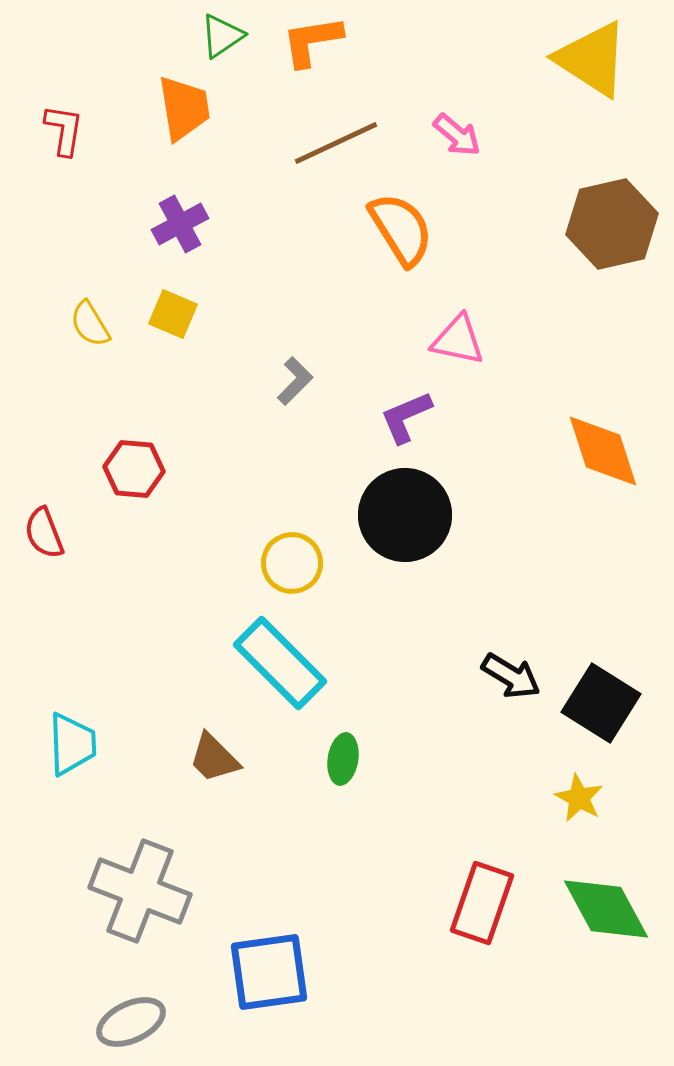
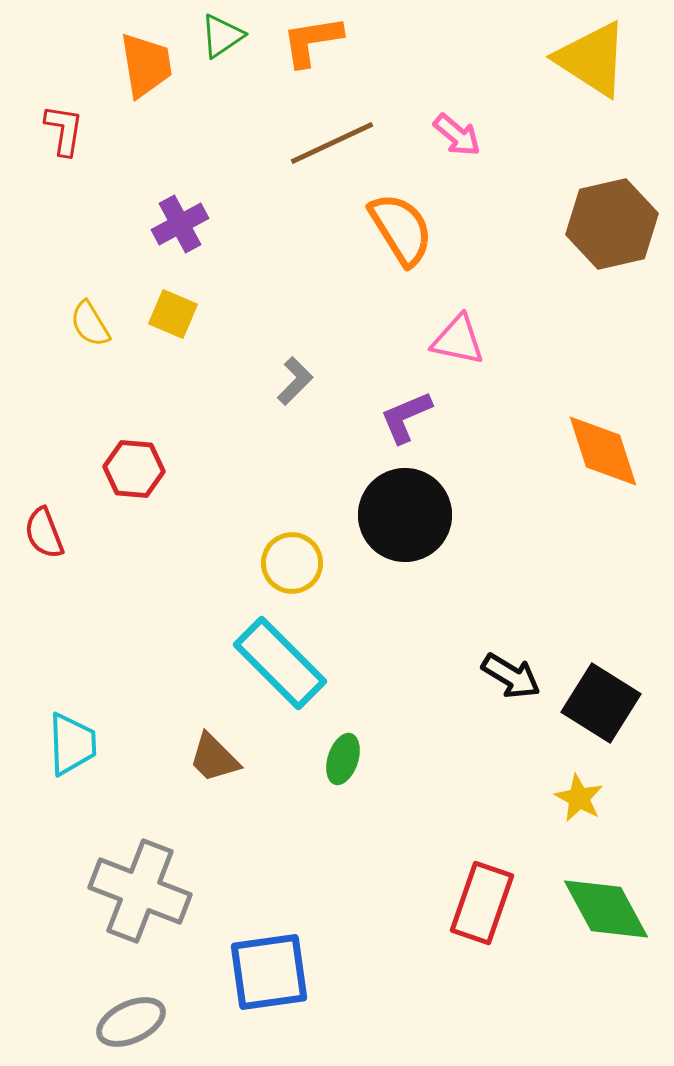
orange trapezoid: moved 38 px left, 43 px up
brown line: moved 4 px left
green ellipse: rotated 9 degrees clockwise
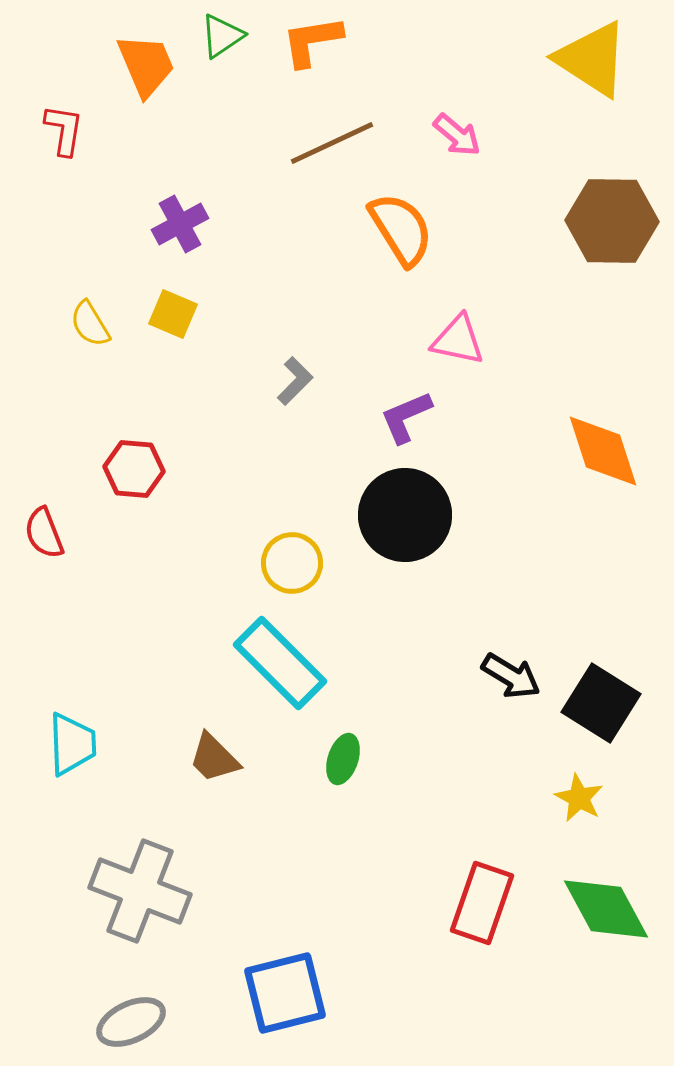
orange trapezoid: rotated 14 degrees counterclockwise
brown hexagon: moved 3 px up; rotated 14 degrees clockwise
blue square: moved 16 px right, 21 px down; rotated 6 degrees counterclockwise
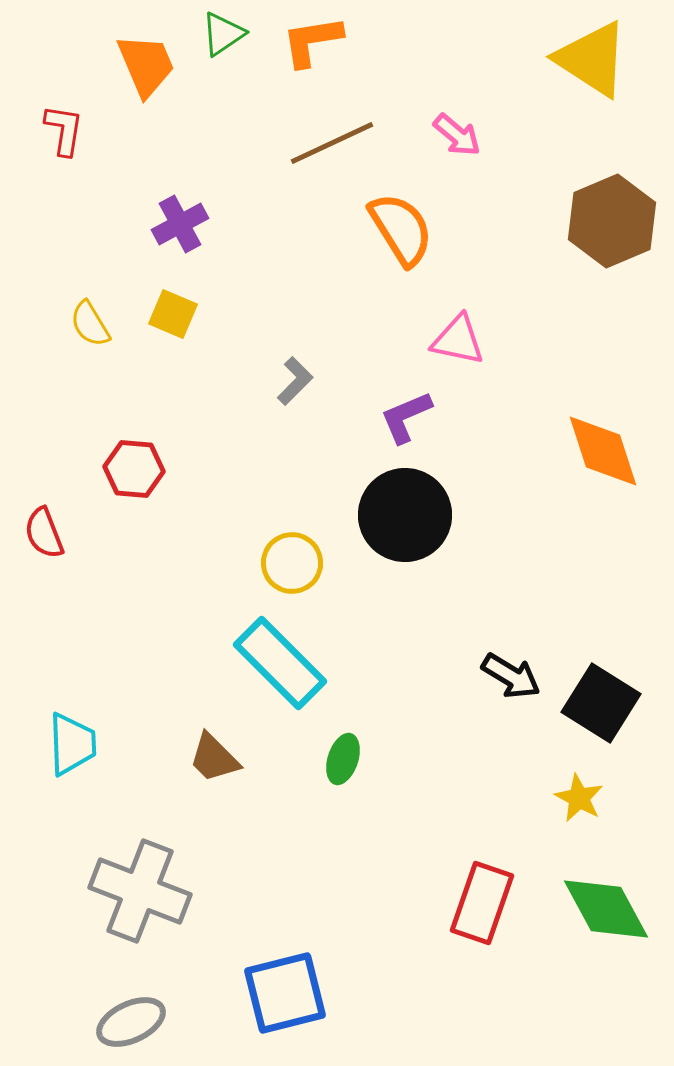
green triangle: moved 1 px right, 2 px up
brown hexagon: rotated 24 degrees counterclockwise
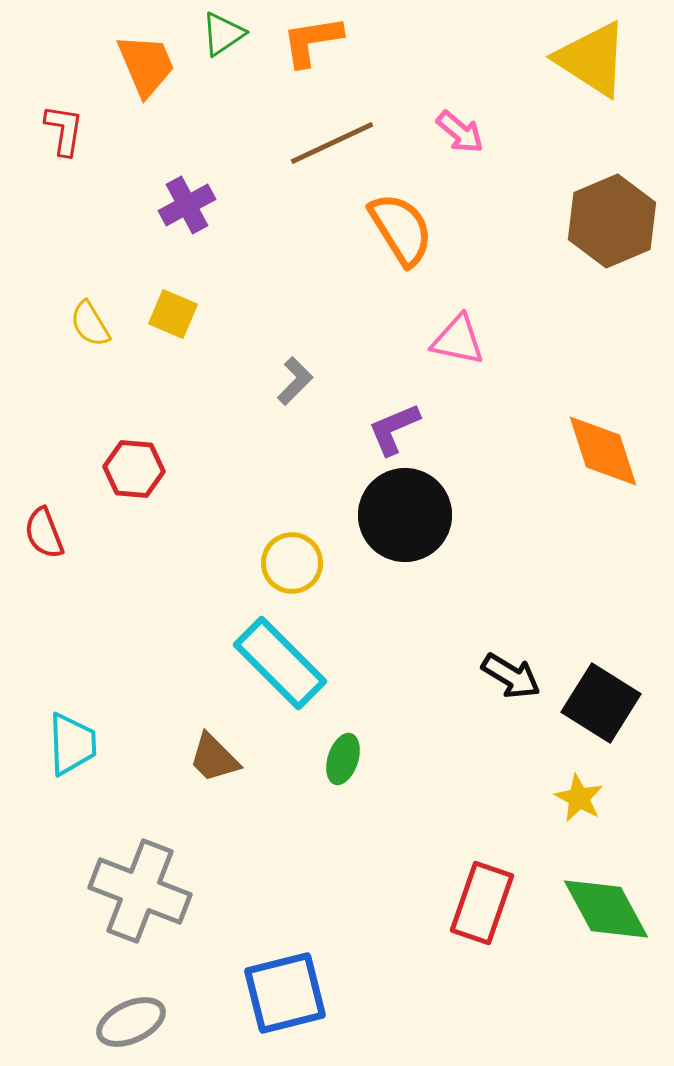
pink arrow: moved 3 px right, 3 px up
purple cross: moved 7 px right, 19 px up
purple L-shape: moved 12 px left, 12 px down
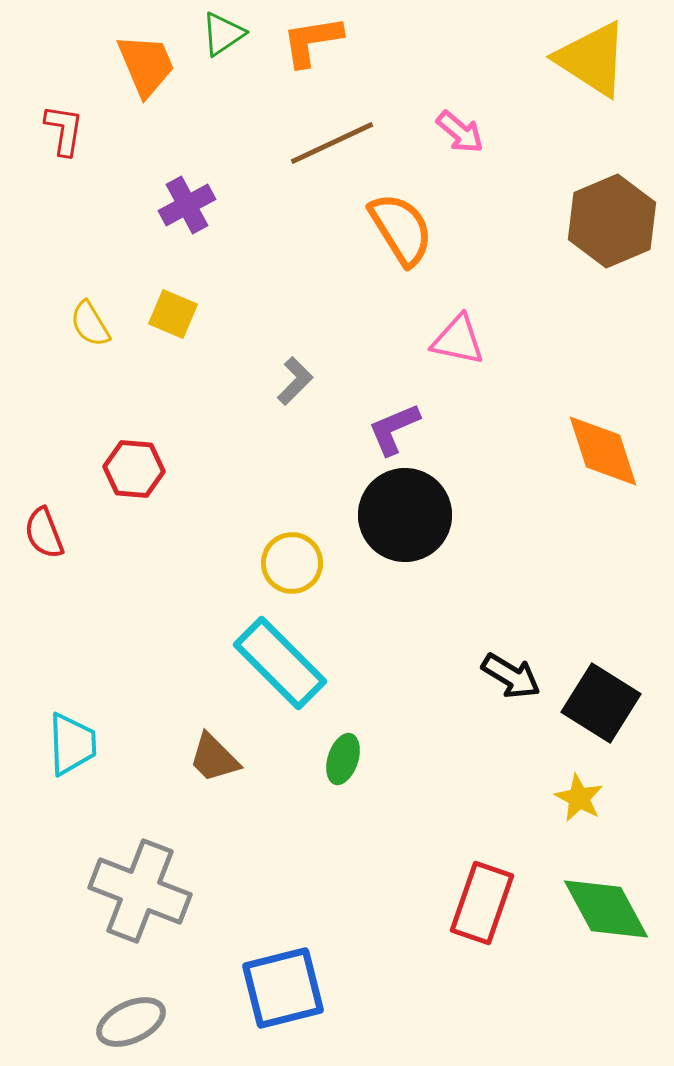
blue square: moved 2 px left, 5 px up
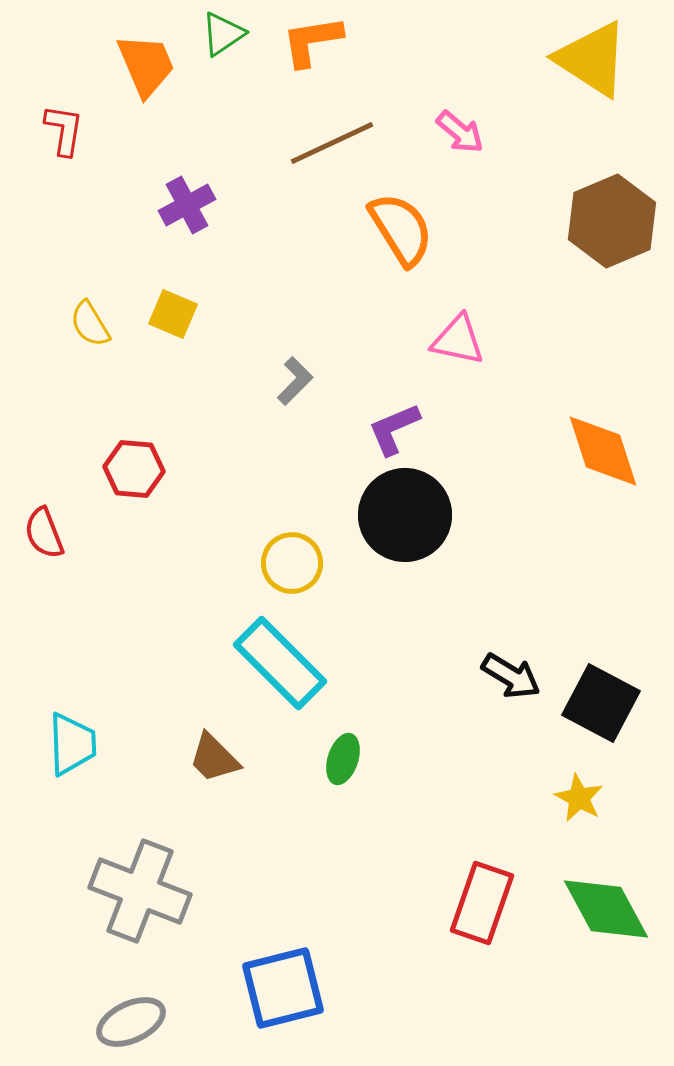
black square: rotated 4 degrees counterclockwise
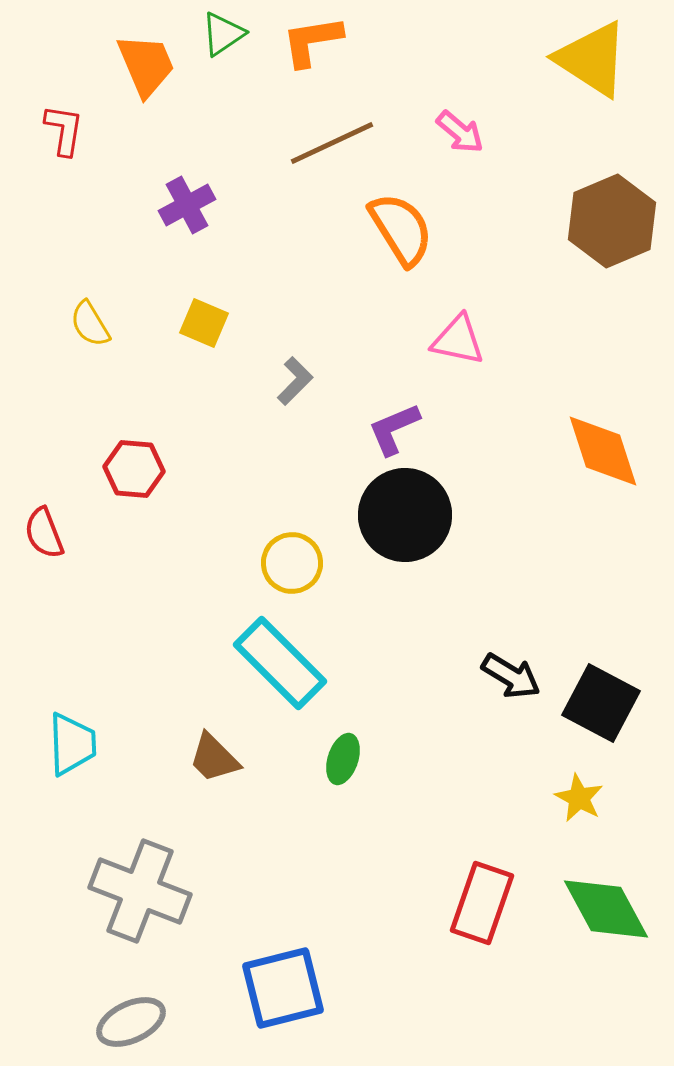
yellow square: moved 31 px right, 9 px down
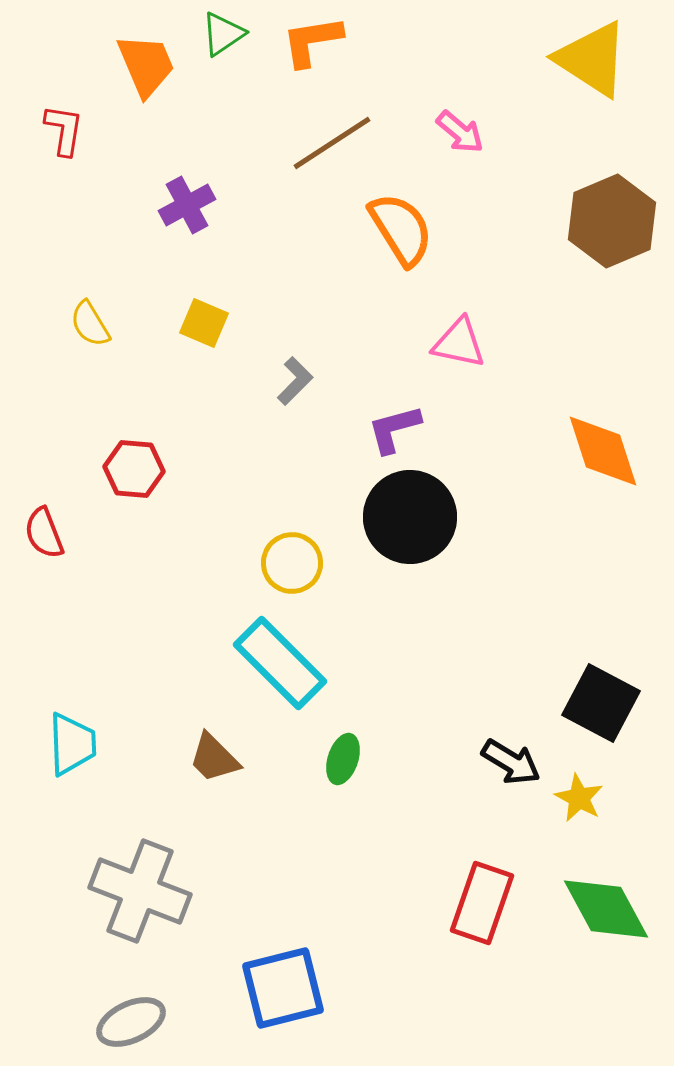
brown line: rotated 8 degrees counterclockwise
pink triangle: moved 1 px right, 3 px down
purple L-shape: rotated 8 degrees clockwise
black circle: moved 5 px right, 2 px down
black arrow: moved 86 px down
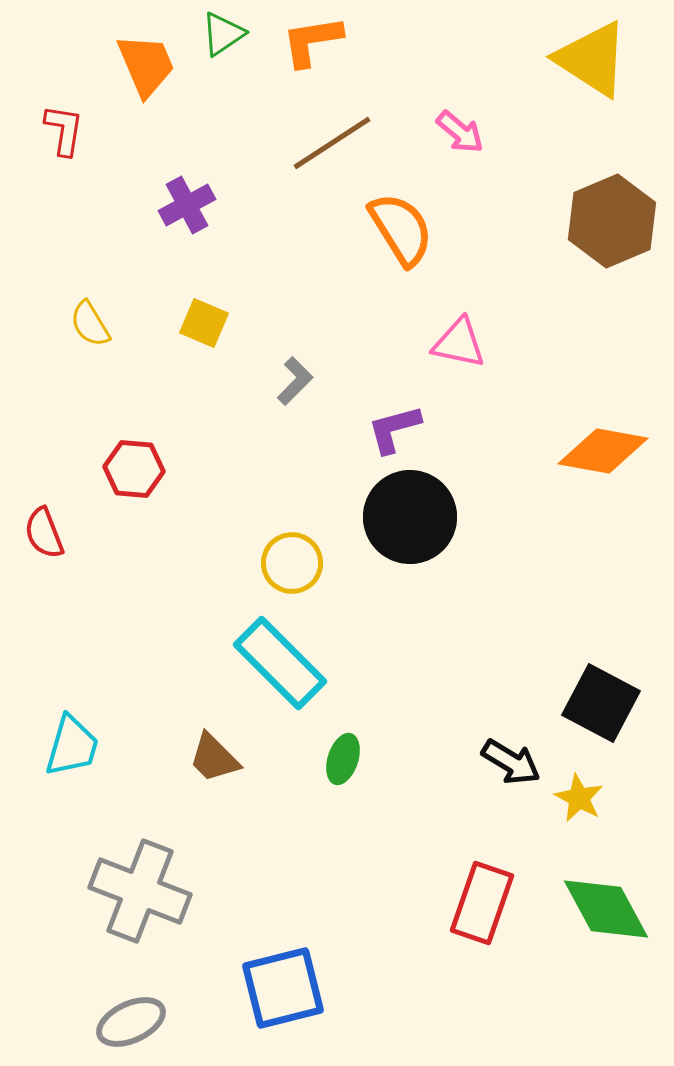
orange diamond: rotated 62 degrees counterclockwise
cyan trapezoid: moved 2 px down; rotated 18 degrees clockwise
